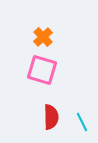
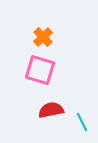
pink square: moved 2 px left
red semicircle: moved 7 px up; rotated 100 degrees counterclockwise
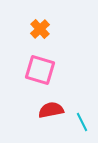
orange cross: moved 3 px left, 8 px up
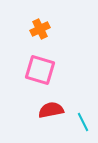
orange cross: rotated 18 degrees clockwise
cyan line: moved 1 px right
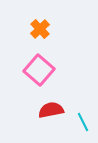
orange cross: rotated 18 degrees counterclockwise
pink square: moved 1 px left; rotated 24 degrees clockwise
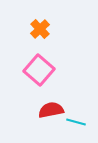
cyan line: moved 7 px left; rotated 48 degrees counterclockwise
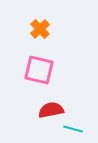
pink square: rotated 28 degrees counterclockwise
cyan line: moved 3 px left, 7 px down
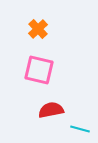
orange cross: moved 2 px left
cyan line: moved 7 px right
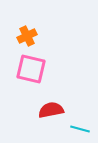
orange cross: moved 11 px left, 7 px down; rotated 18 degrees clockwise
pink square: moved 8 px left, 1 px up
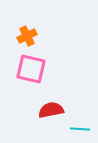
cyan line: rotated 12 degrees counterclockwise
